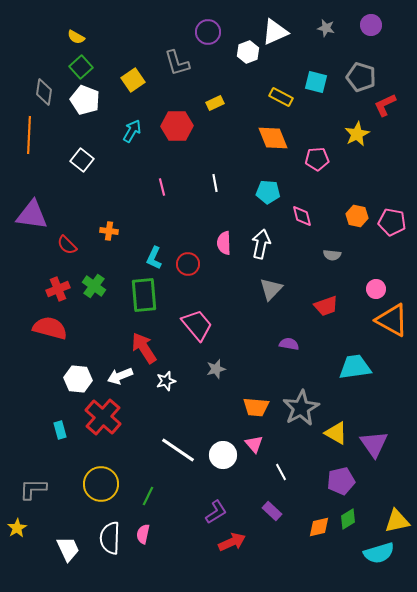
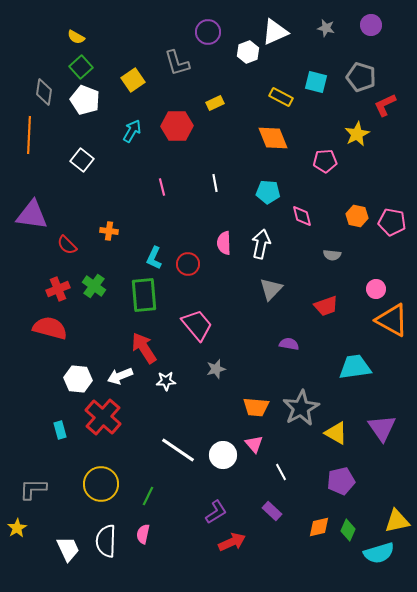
pink pentagon at (317, 159): moved 8 px right, 2 px down
white star at (166, 381): rotated 12 degrees clockwise
purple triangle at (374, 444): moved 8 px right, 16 px up
green diamond at (348, 519): moved 11 px down; rotated 35 degrees counterclockwise
white semicircle at (110, 538): moved 4 px left, 3 px down
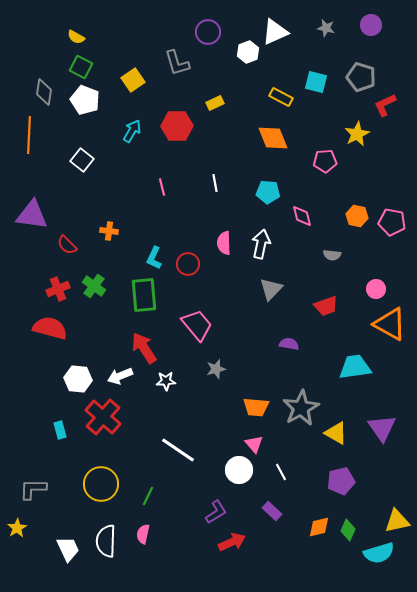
green square at (81, 67): rotated 20 degrees counterclockwise
orange triangle at (392, 320): moved 2 px left, 4 px down
white circle at (223, 455): moved 16 px right, 15 px down
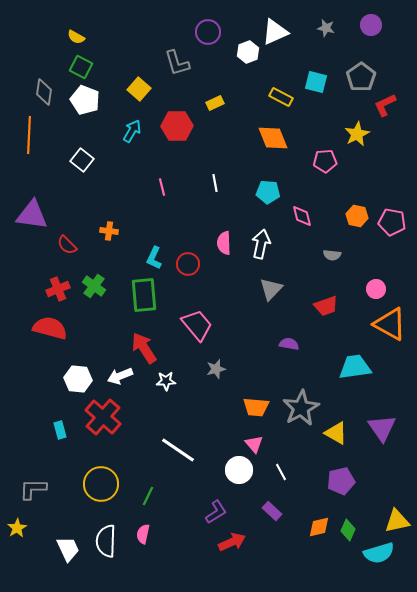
gray pentagon at (361, 77): rotated 20 degrees clockwise
yellow square at (133, 80): moved 6 px right, 9 px down; rotated 15 degrees counterclockwise
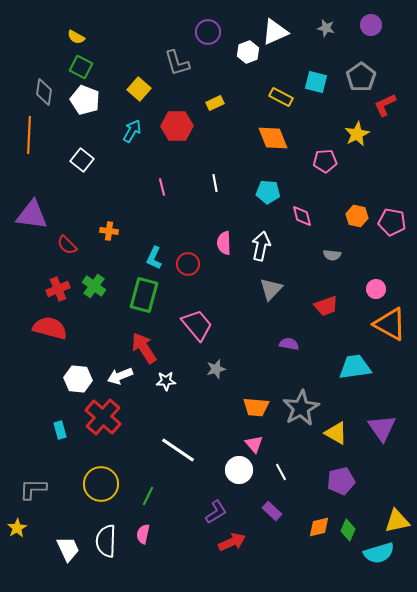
white arrow at (261, 244): moved 2 px down
green rectangle at (144, 295): rotated 20 degrees clockwise
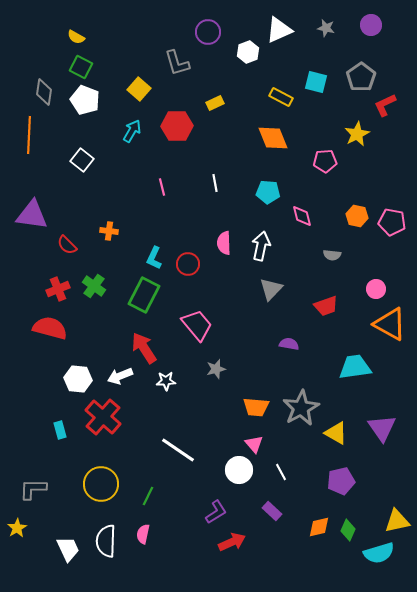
white triangle at (275, 32): moved 4 px right, 2 px up
green rectangle at (144, 295): rotated 12 degrees clockwise
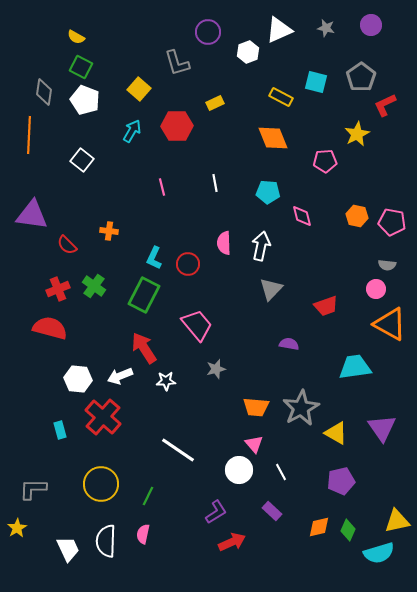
gray semicircle at (332, 255): moved 55 px right, 10 px down
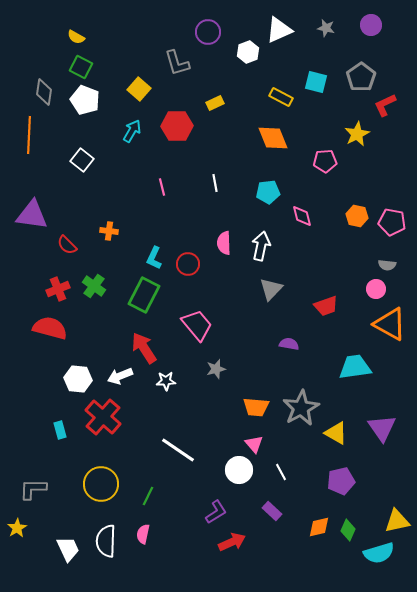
cyan pentagon at (268, 192): rotated 10 degrees counterclockwise
